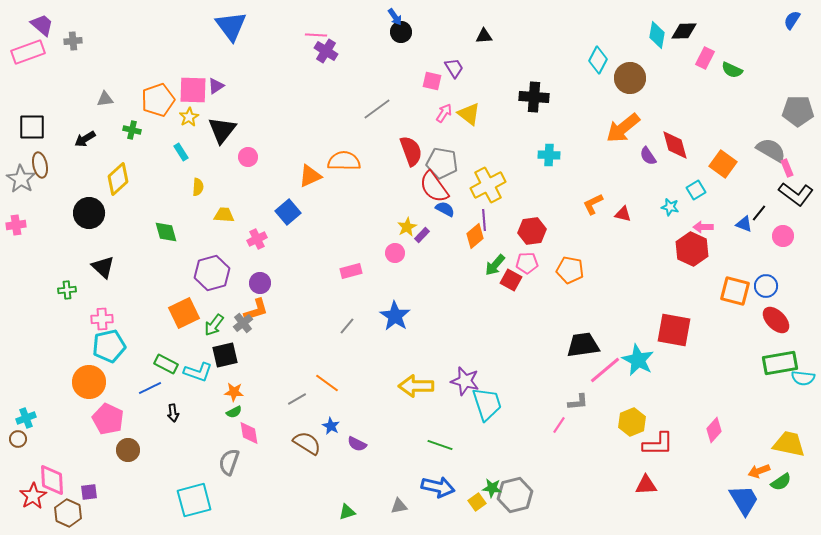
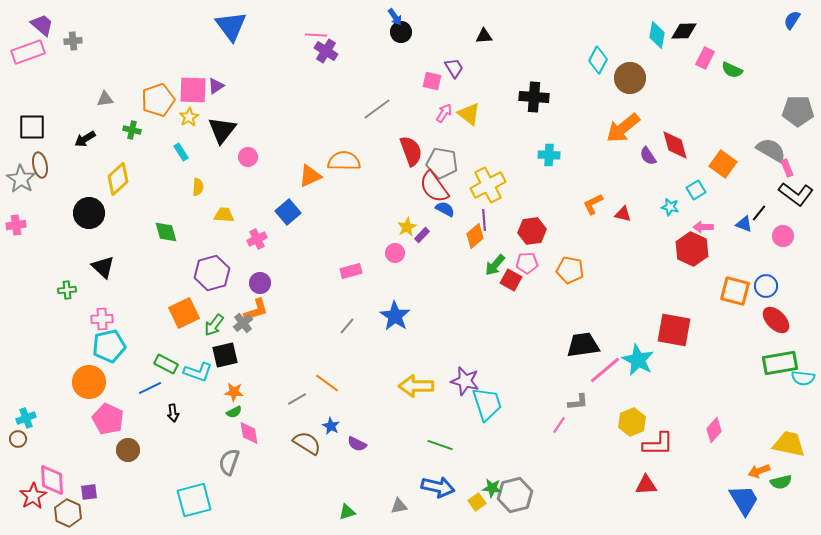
green semicircle at (781, 482): rotated 20 degrees clockwise
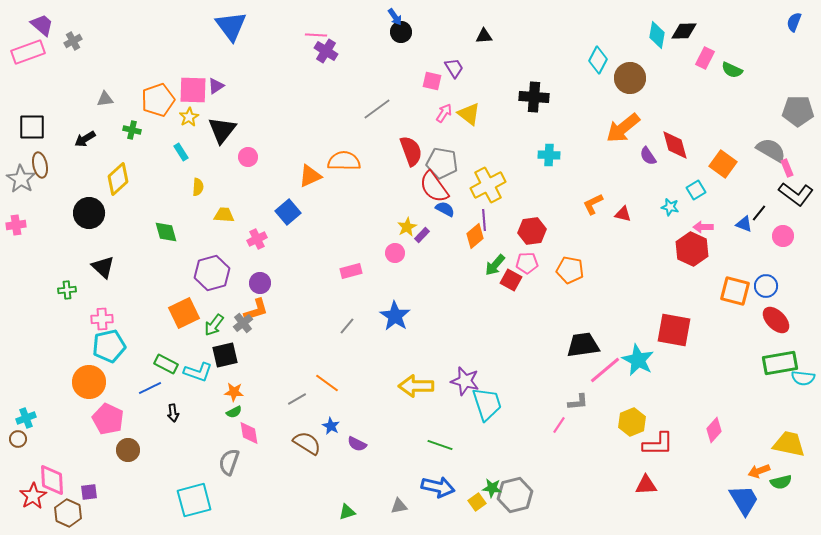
blue semicircle at (792, 20): moved 2 px right, 2 px down; rotated 12 degrees counterclockwise
gray cross at (73, 41): rotated 24 degrees counterclockwise
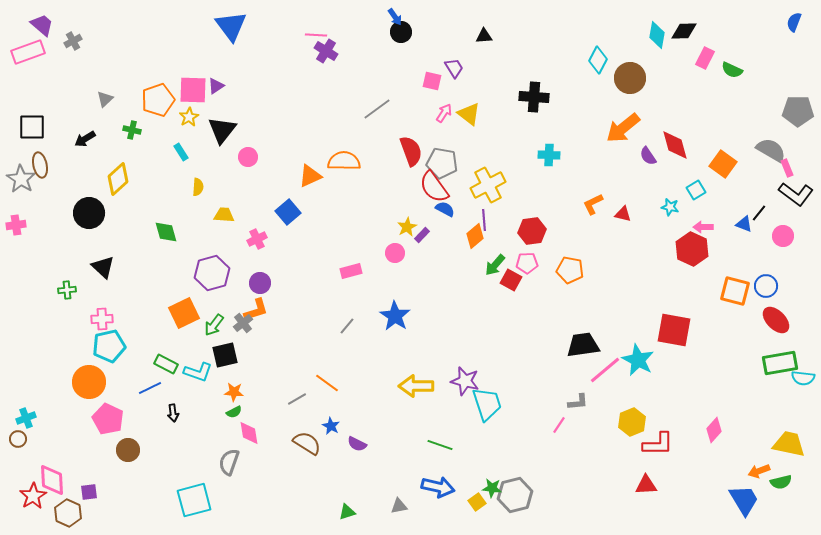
gray triangle at (105, 99): rotated 36 degrees counterclockwise
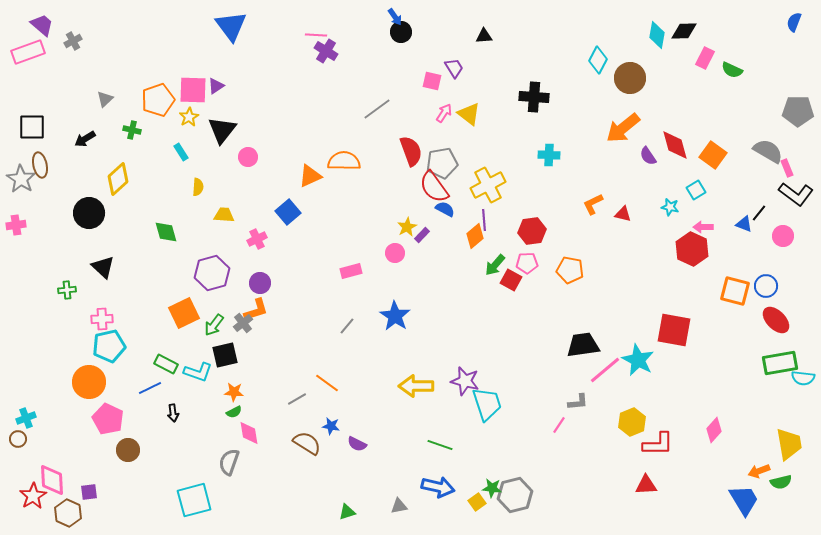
gray semicircle at (771, 150): moved 3 px left, 1 px down
gray pentagon at (442, 163): rotated 20 degrees counterclockwise
orange square at (723, 164): moved 10 px left, 9 px up
blue star at (331, 426): rotated 18 degrees counterclockwise
yellow trapezoid at (789, 444): rotated 68 degrees clockwise
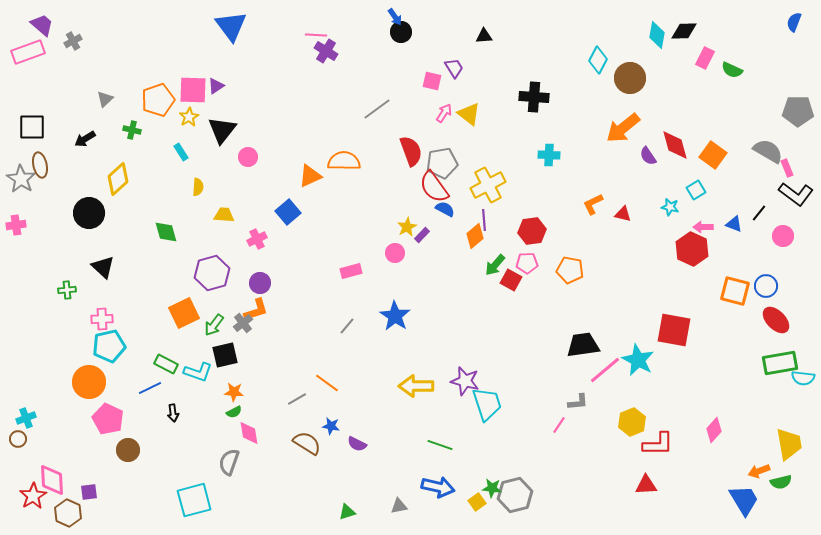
blue triangle at (744, 224): moved 10 px left
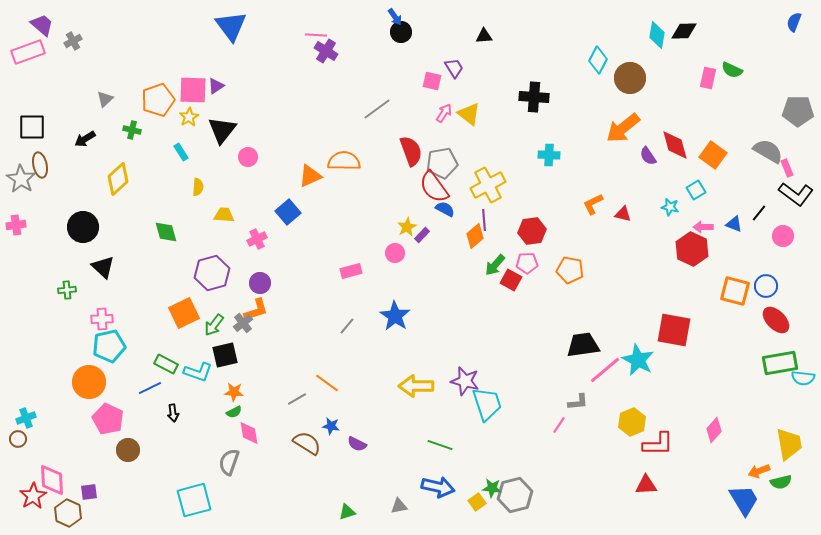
pink rectangle at (705, 58): moved 3 px right, 20 px down; rotated 15 degrees counterclockwise
black circle at (89, 213): moved 6 px left, 14 px down
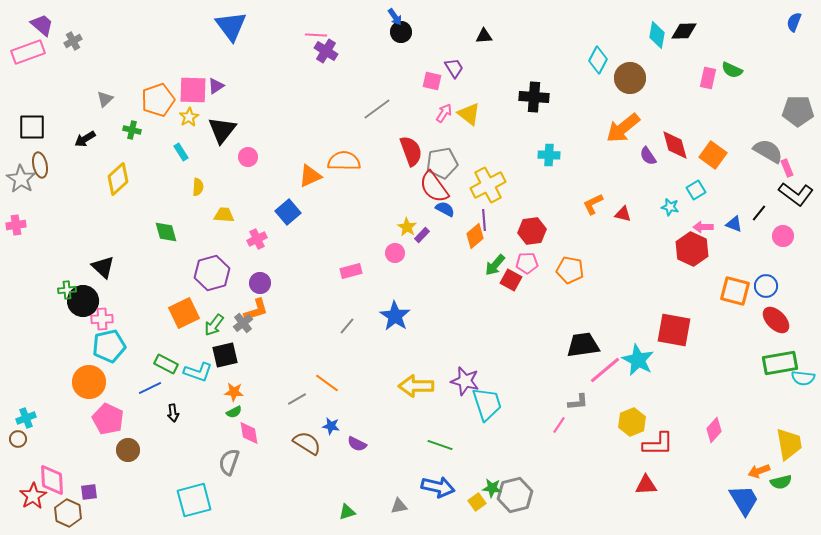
black circle at (83, 227): moved 74 px down
yellow star at (407, 227): rotated 12 degrees counterclockwise
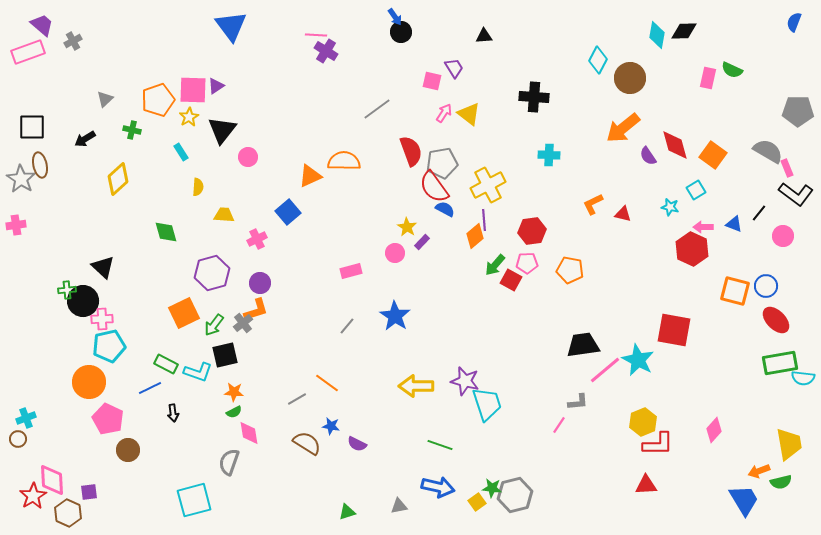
purple rectangle at (422, 235): moved 7 px down
yellow hexagon at (632, 422): moved 11 px right
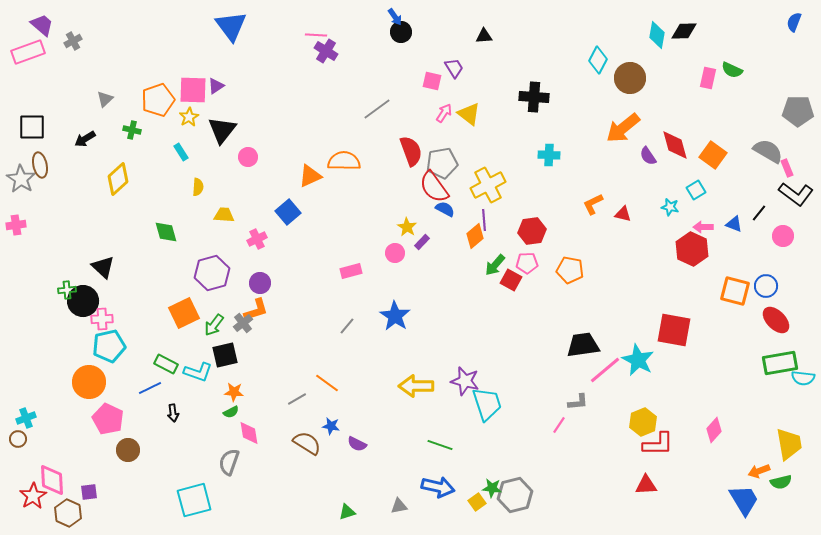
green semicircle at (234, 412): moved 3 px left
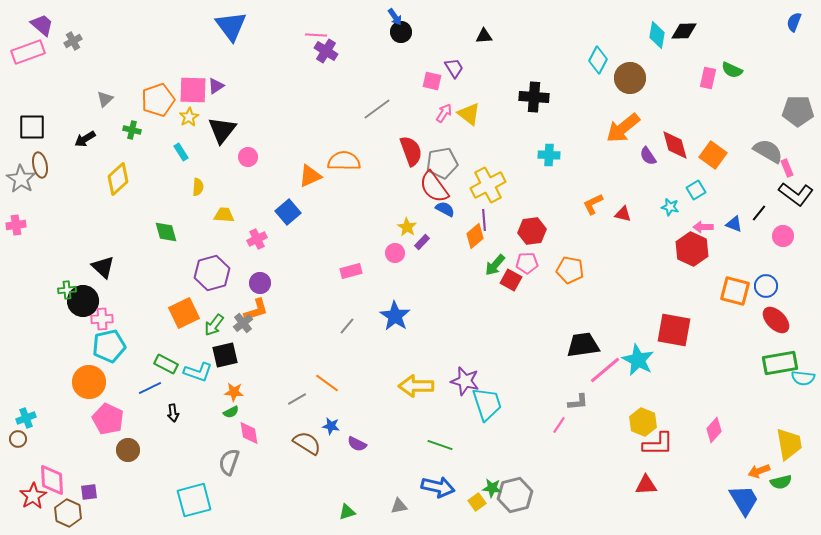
yellow hexagon at (643, 422): rotated 16 degrees counterclockwise
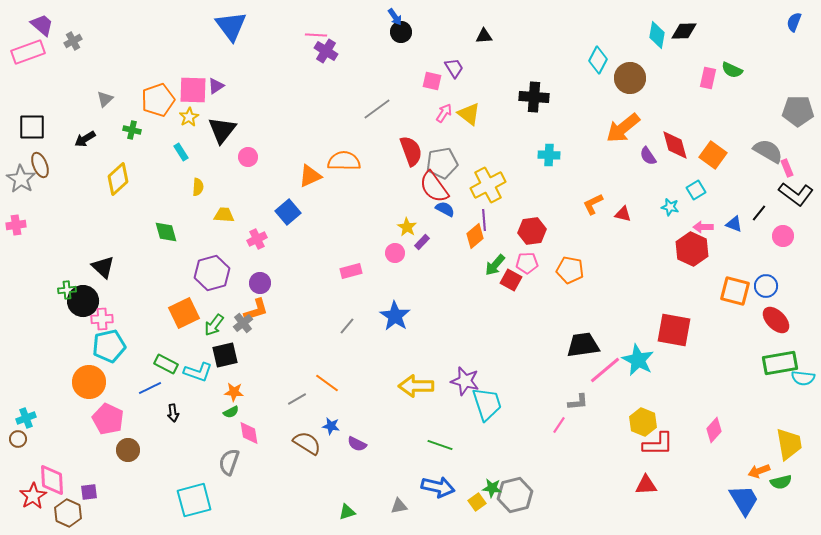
brown ellipse at (40, 165): rotated 10 degrees counterclockwise
